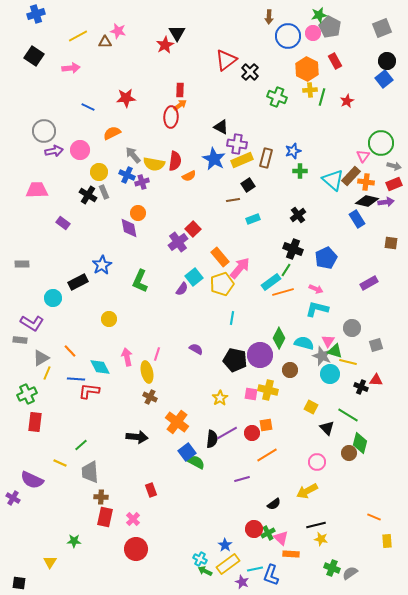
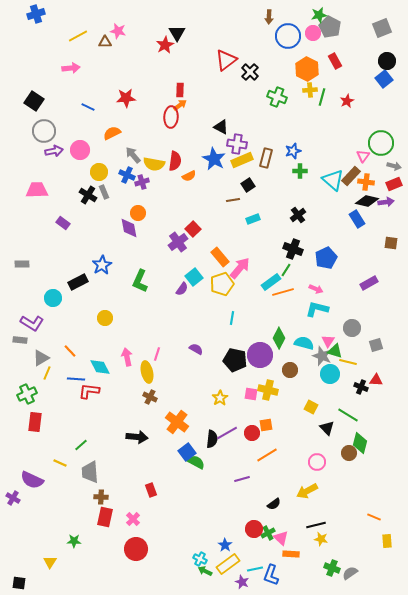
black square at (34, 56): moved 45 px down
yellow circle at (109, 319): moved 4 px left, 1 px up
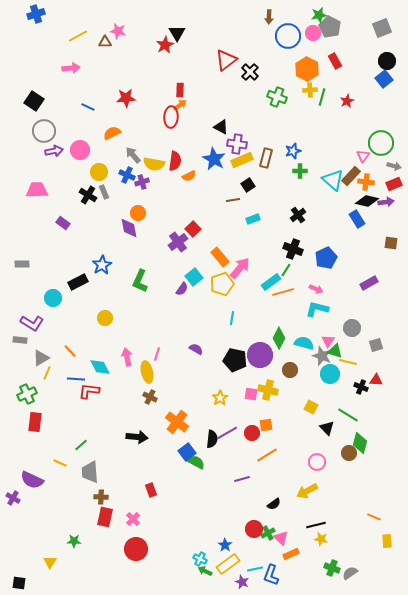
orange rectangle at (291, 554): rotated 28 degrees counterclockwise
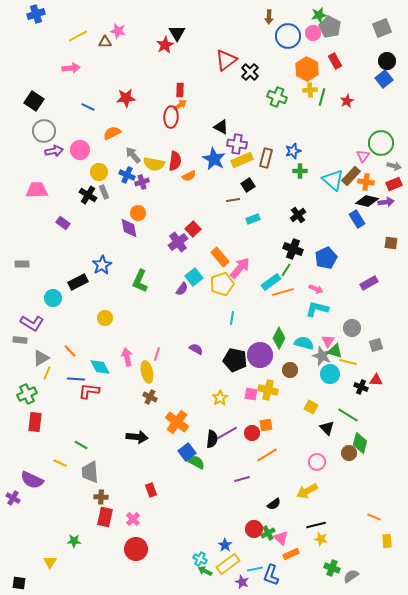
green line at (81, 445): rotated 72 degrees clockwise
gray semicircle at (350, 573): moved 1 px right, 3 px down
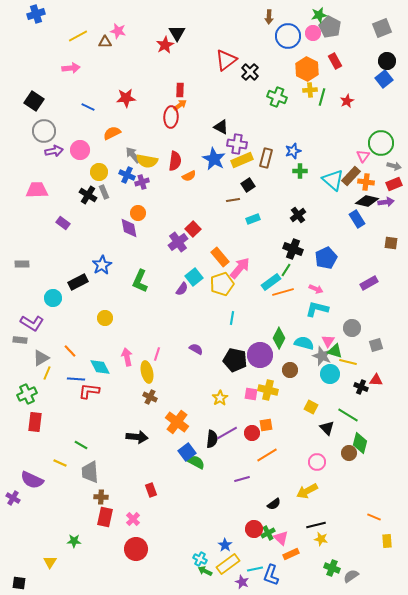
yellow semicircle at (154, 164): moved 7 px left, 3 px up
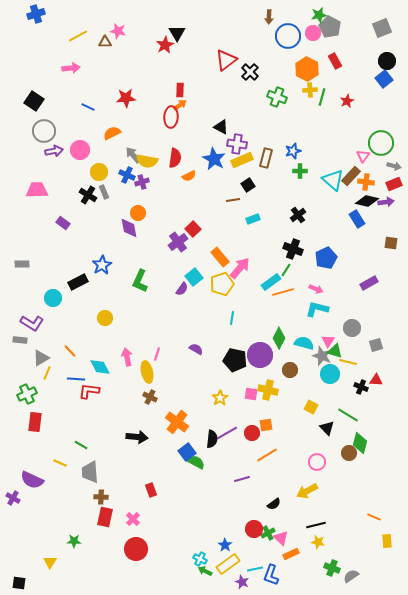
red semicircle at (175, 161): moved 3 px up
yellow star at (321, 539): moved 3 px left, 3 px down
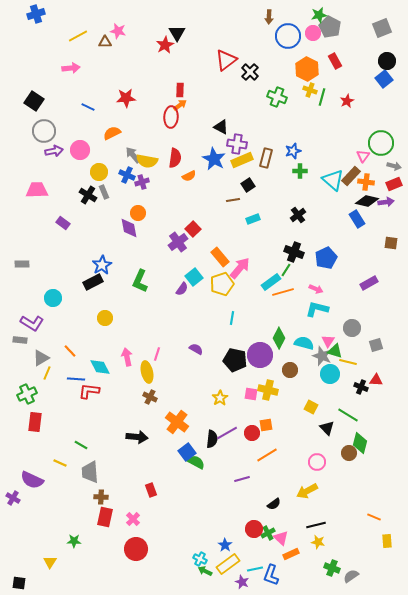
yellow cross at (310, 90): rotated 24 degrees clockwise
black cross at (293, 249): moved 1 px right, 3 px down
black rectangle at (78, 282): moved 15 px right
